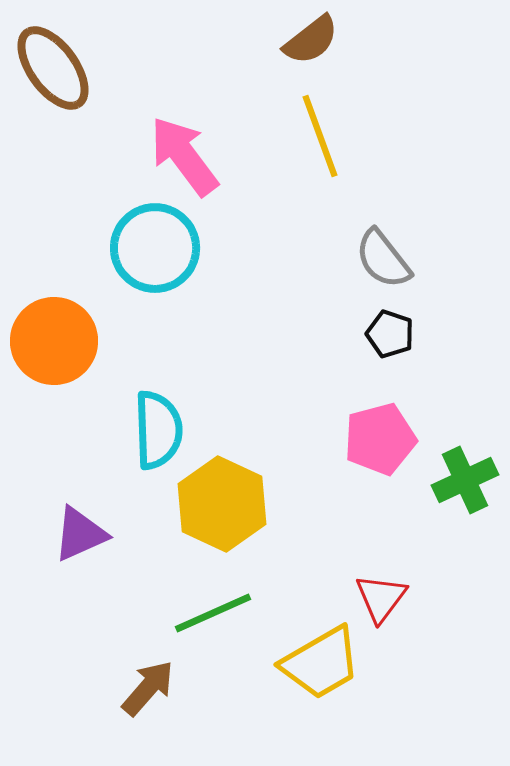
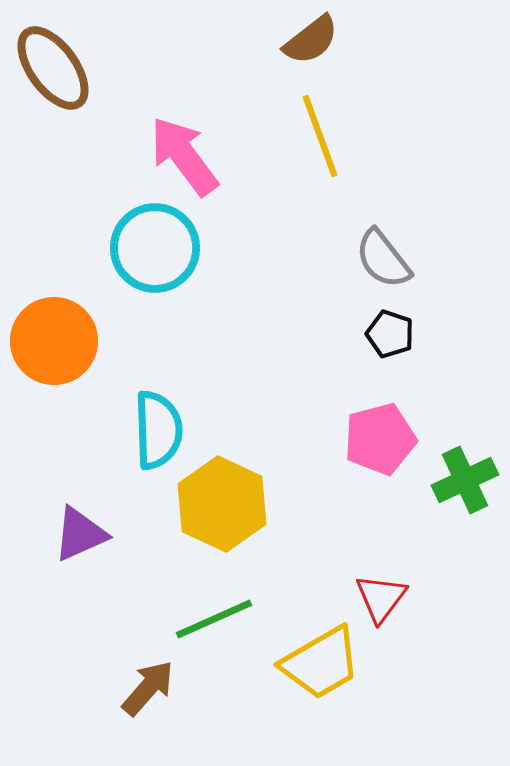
green line: moved 1 px right, 6 px down
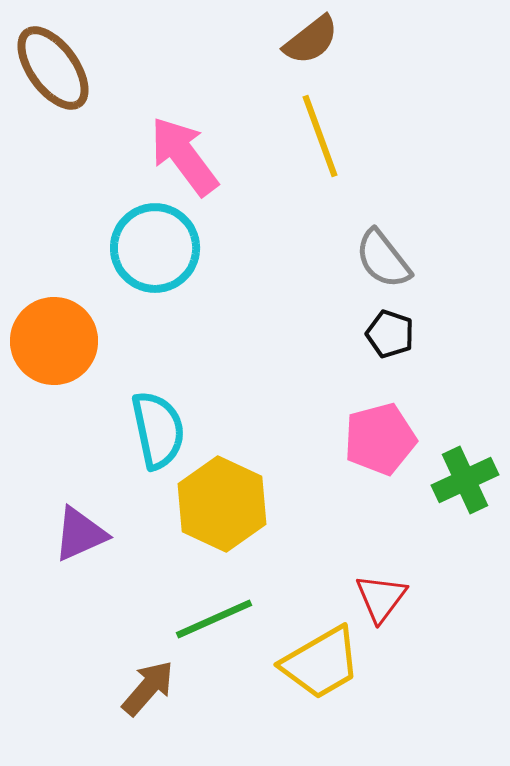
cyan semicircle: rotated 10 degrees counterclockwise
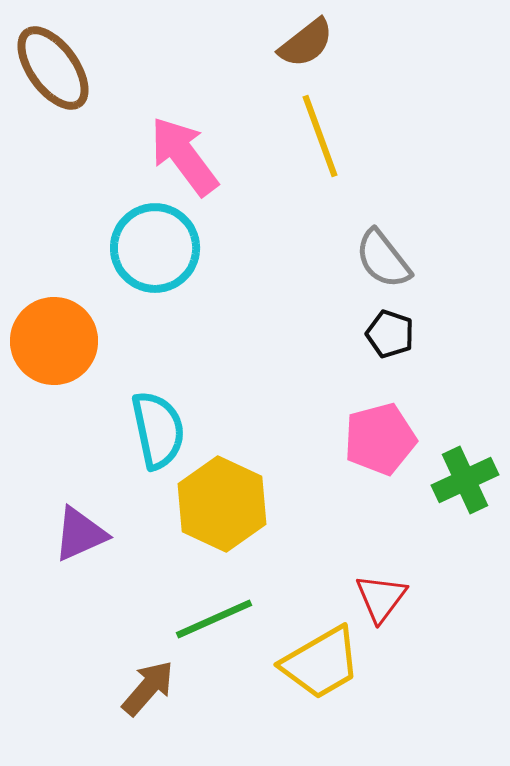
brown semicircle: moved 5 px left, 3 px down
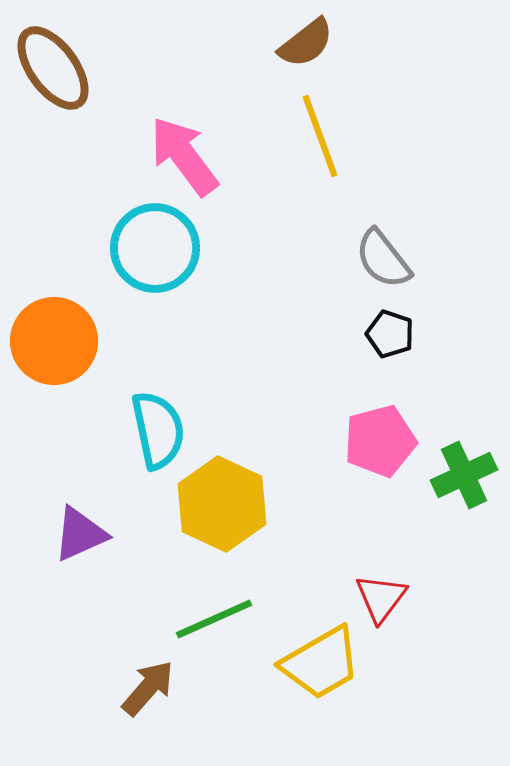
pink pentagon: moved 2 px down
green cross: moved 1 px left, 5 px up
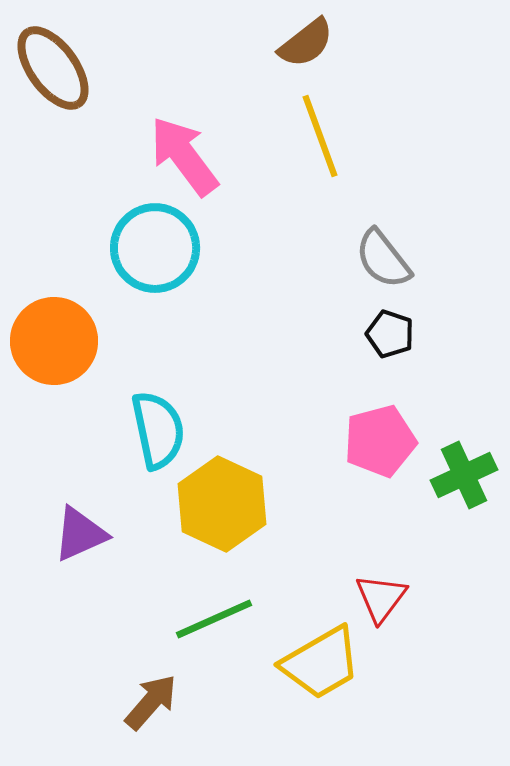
brown arrow: moved 3 px right, 14 px down
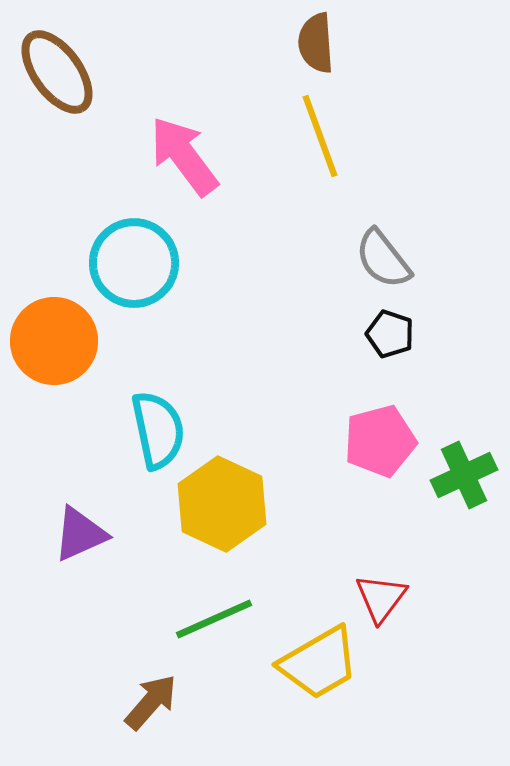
brown semicircle: moved 10 px right; rotated 124 degrees clockwise
brown ellipse: moved 4 px right, 4 px down
cyan circle: moved 21 px left, 15 px down
yellow trapezoid: moved 2 px left
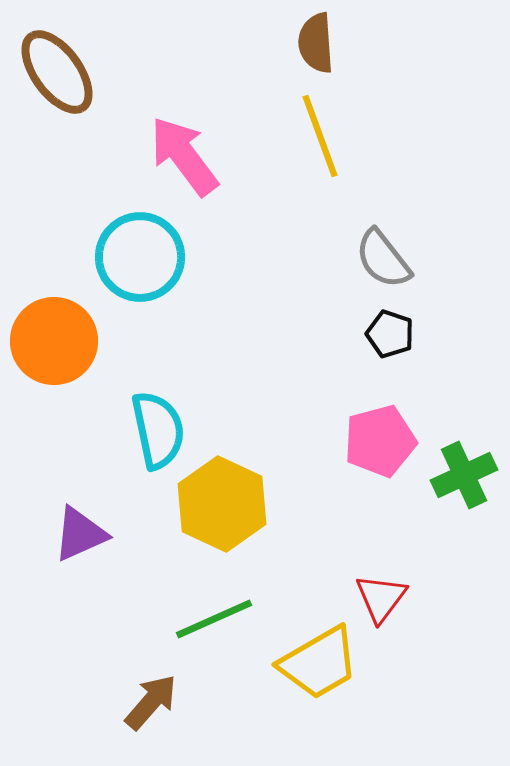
cyan circle: moved 6 px right, 6 px up
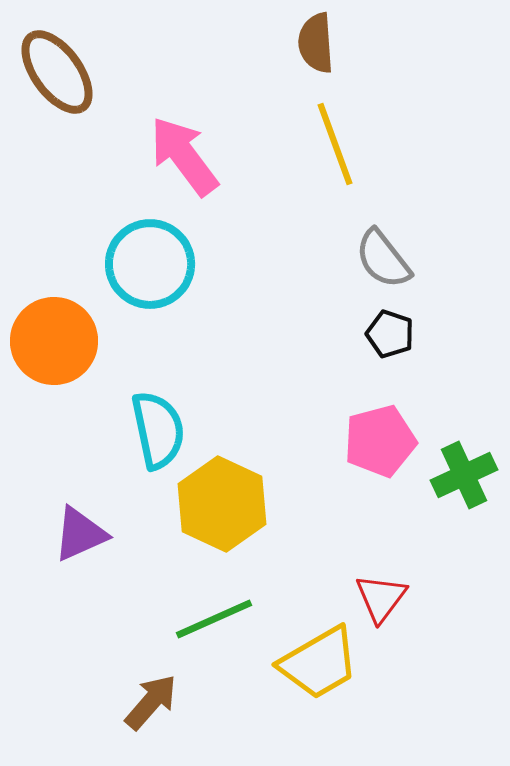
yellow line: moved 15 px right, 8 px down
cyan circle: moved 10 px right, 7 px down
